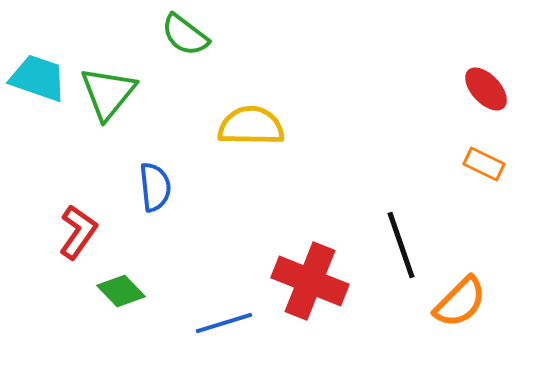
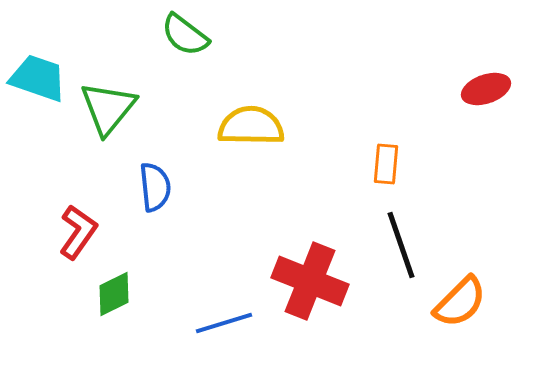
red ellipse: rotated 66 degrees counterclockwise
green triangle: moved 15 px down
orange rectangle: moved 98 px left; rotated 69 degrees clockwise
green diamond: moved 7 px left, 3 px down; rotated 72 degrees counterclockwise
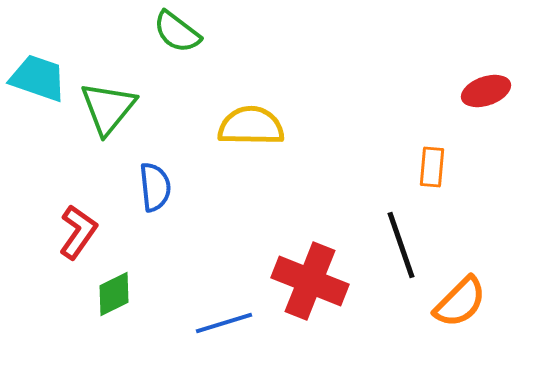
green semicircle: moved 8 px left, 3 px up
red ellipse: moved 2 px down
orange rectangle: moved 46 px right, 3 px down
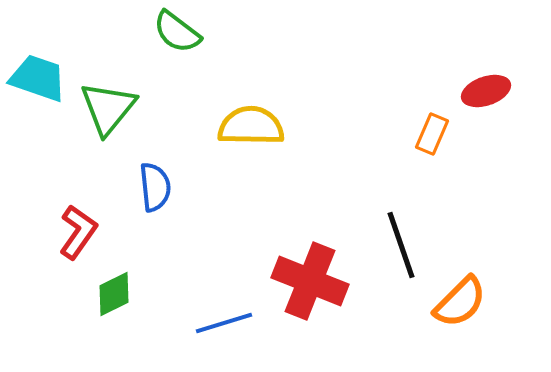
orange rectangle: moved 33 px up; rotated 18 degrees clockwise
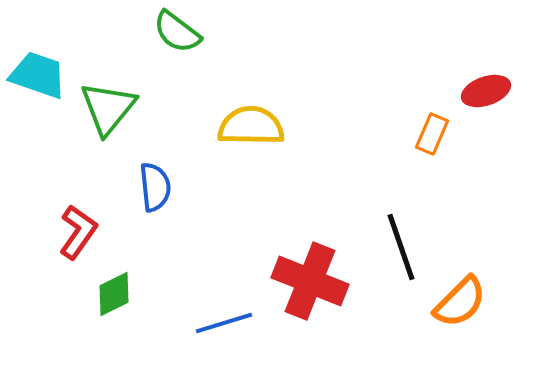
cyan trapezoid: moved 3 px up
black line: moved 2 px down
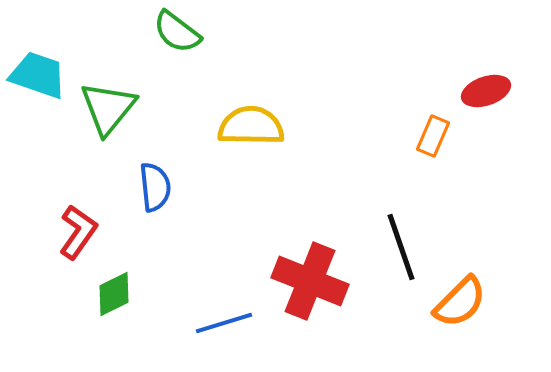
orange rectangle: moved 1 px right, 2 px down
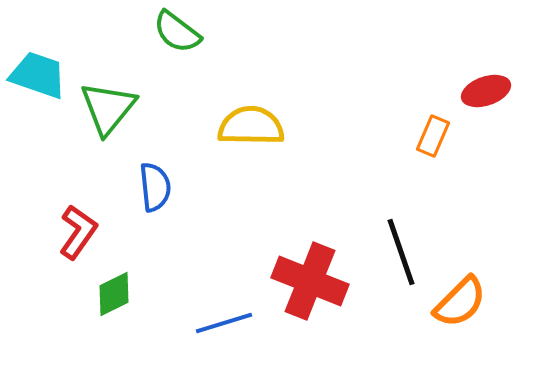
black line: moved 5 px down
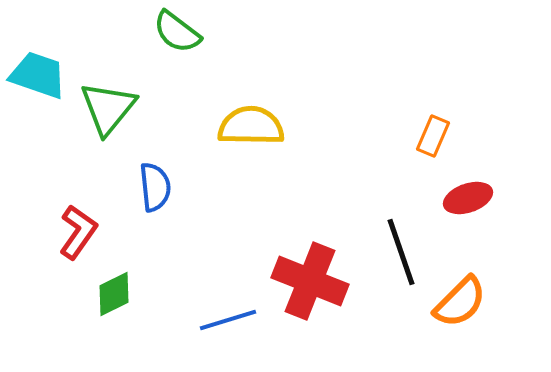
red ellipse: moved 18 px left, 107 px down
blue line: moved 4 px right, 3 px up
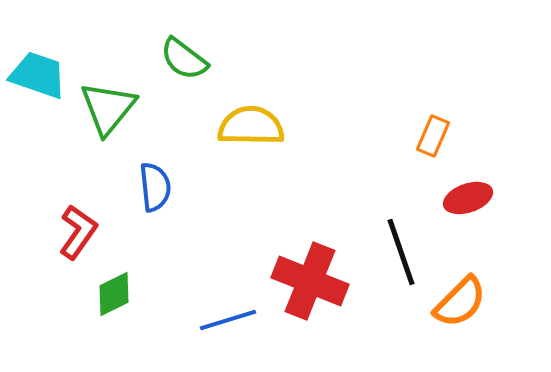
green semicircle: moved 7 px right, 27 px down
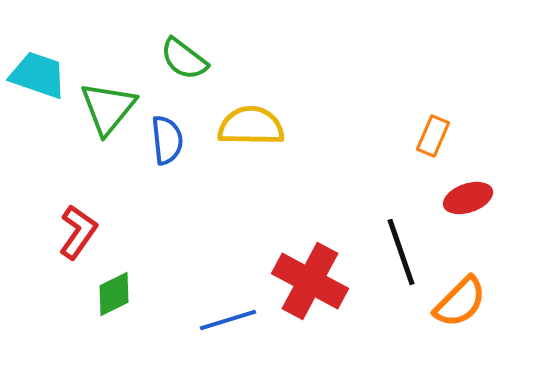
blue semicircle: moved 12 px right, 47 px up
red cross: rotated 6 degrees clockwise
